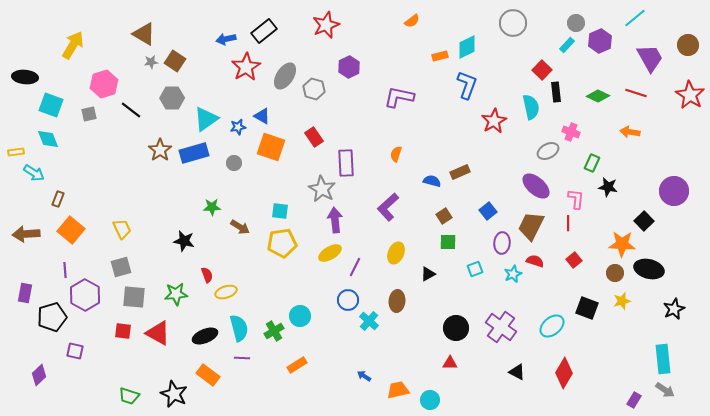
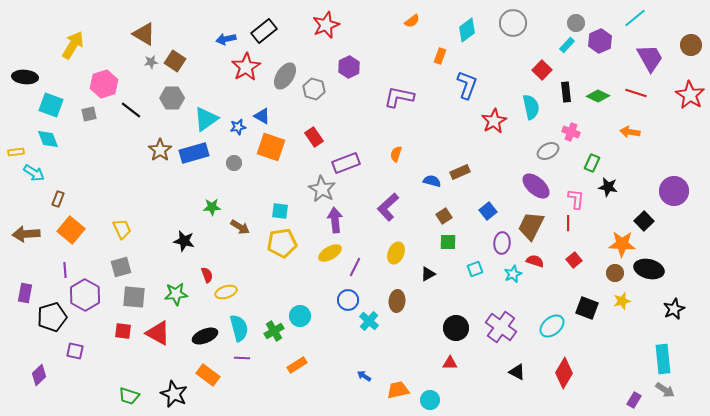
brown circle at (688, 45): moved 3 px right
cyan diamond at (467, 47): moved 17 px up; rotated 10 degrees counterclockwise
orange rectangle at (440, 56): rotated 56 degrees counterclockwise
black rectangle at (556, 92): moved 10 px right
purple rectangle at (346, 163): rotated 72 degrees clockwise
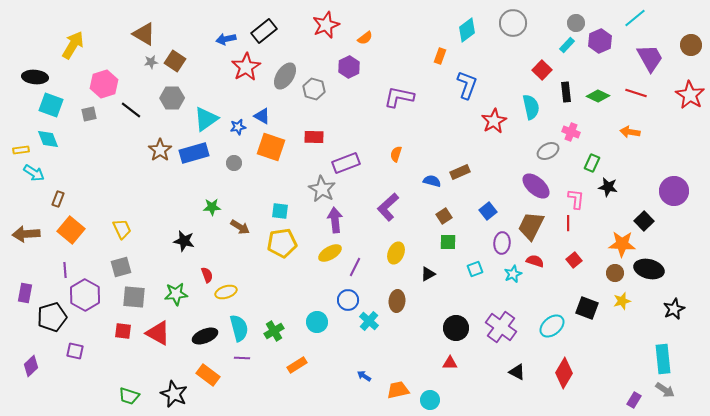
orange semicircle at (412, 21): moved 47 px left, 17 px down
black ellipse at (25, 77): moved 10 px right
red rectangle at (314, 137): rotated 54 degrees counterclockwise
yellow rectangle at (16, 152): moved 5 px right, 2 px up
cyan circle at (300, 316): moved 17 px right, 6 px down
purple diamond at (39, 375): moved 8 px left, 9 px up
